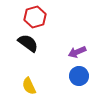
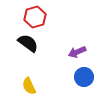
blue circle: moved 5 px right, 1 px down
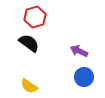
black semicircle: moved 1 px right
purple arrow: moved 2 px right, 1 px up; rotated 48 degrees clockwise
yellow semicircle: rotated 30 degrees counterclockwise
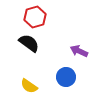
blue circle: moved 18 px left
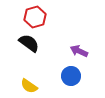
blue circle: moved 5 px right, 1 px up
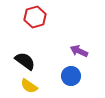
black semicircle: moved 4 px left, 18 px down
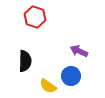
red hexagon: rotated 25 degrees counterclockwise
black semicircle: rotated 55 degrees clockwise
yellow semicircle: moved 19 px right
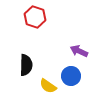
black semicircle: moved 1 px right, 4 px down
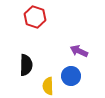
yellow semicircle: rotated 54 degrees clockwise
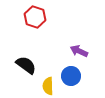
black semicircle: rotated 55 degrees counterclockwise
